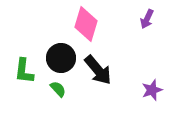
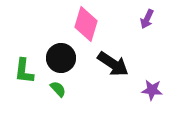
black arrow: moved 15 px right, 6 px up; rotated 16 degrees counterclockwise
purple star: rotated 25 degrees clockwise
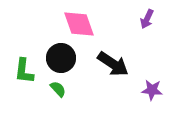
pink diamond: moved 7 px left; rotated 36 degrees counterclockwise
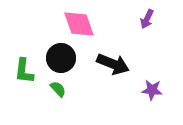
black arrow: rotated 12 degrees counterclockwise
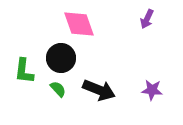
black arrow: moved 14 px left, 26 px down
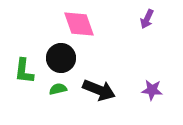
green semicircle: rotated 60 degrees counterclockwise
